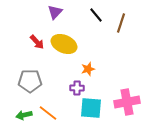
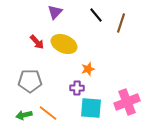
pink cross: rotated 10 degrees counterclockwise
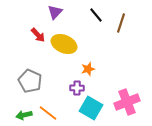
red arrow: moved 1 px right, 7 px up
gray pentagon: rotated 25 degrees clockwise
cyan square: rotated 25 degrees clockwise
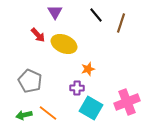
purple triangle: rotated 14 degrees counterclockwise
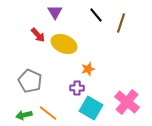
pink cross: rotated 30 degrees counterclockwise
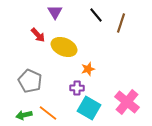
yellow ellipse: moved 3 px down
cyan square: moved 2 px left
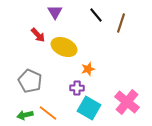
green arrow: moved 1 px right
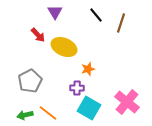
gray pentagon: rotated 20 degrees clockwise
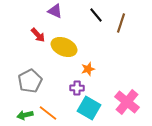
purple triangle: moved 1 px up; rotated 35 degrees counterclockwise
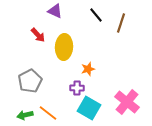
yellow ellipse: rotated 70 degrees clockwise
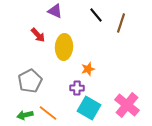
pink cross: moved 3 px down
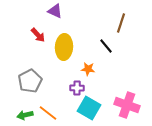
black line: moved 10 px right, 31 px down
orange star: rotated 24 degrees clockwise
pink cross: rotated 20 degrees counterclockwise
